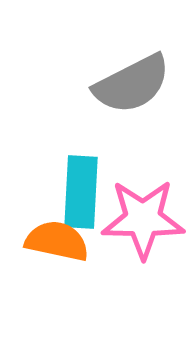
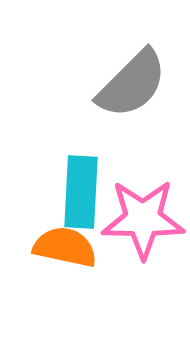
gray semicircle: rotated 18 degrees counterclockwise
orange semicircle: moved 8 px right, 6 px down
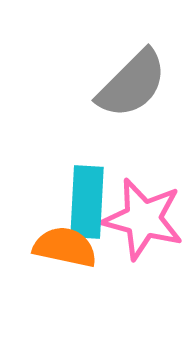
cyan rectangle: moved 6 px right, 10 px down
pink star: rotated 14 degrees clockwise
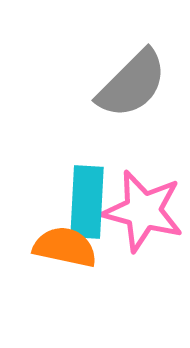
pink star: moved 8 px up
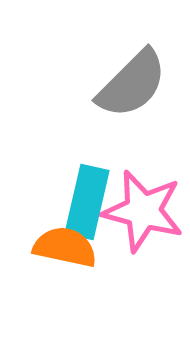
cyan rectangle: rotated 10 degrees clockwise
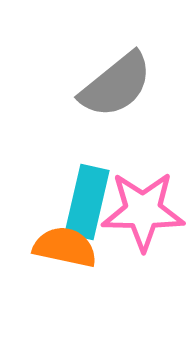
gray semicircle: moved 16 px left, 1 px down; rotated 6 degrees clockwise
pink star: rotated 14 degrees counterclockwise
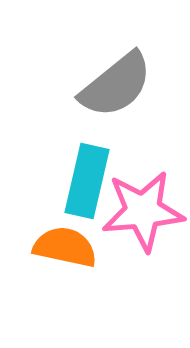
cyan rectangle: moved 21 px up
pink star: rotated 6 degrees counterclockwise
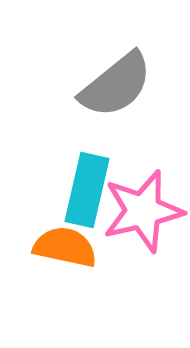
cyan rectangle: moved 9 px down
pink star: rotated 8 degrees counterclockwise
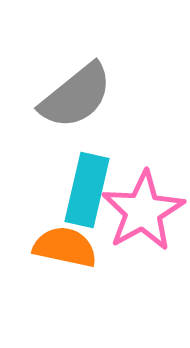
gray semicircle: moved 40 px left, 11 px down
pink star: rotated 16 degrees counterclockwise
